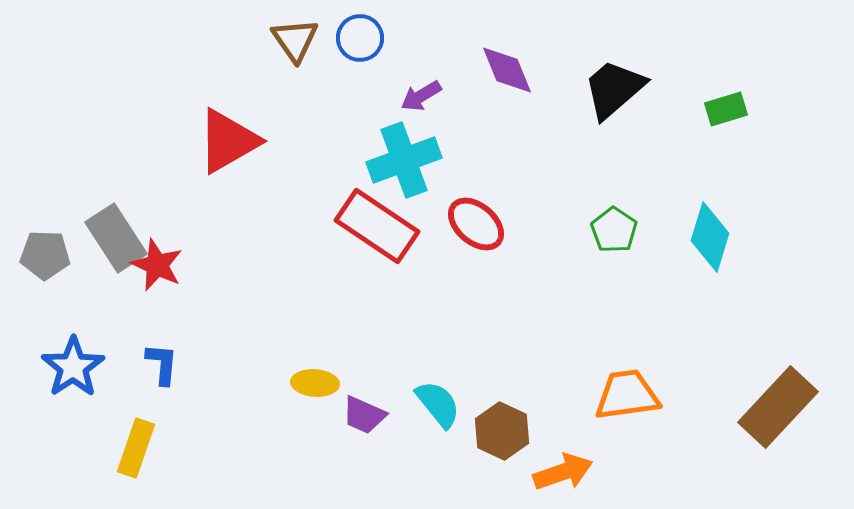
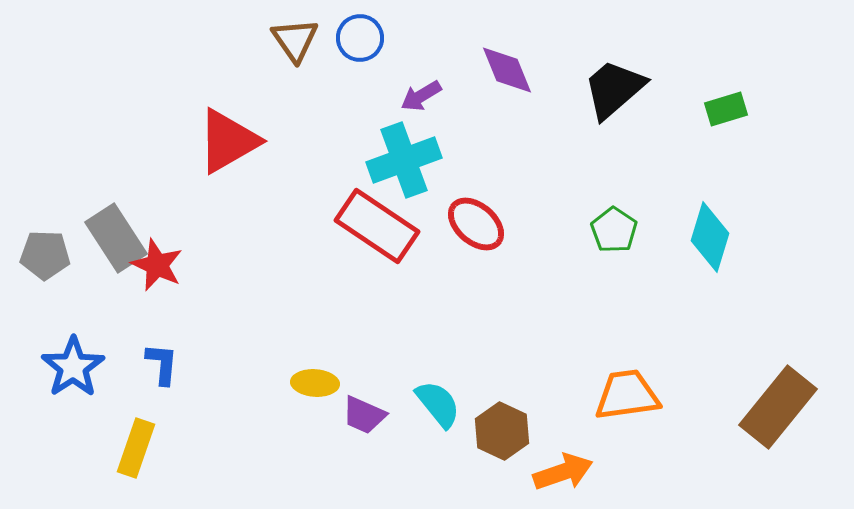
brown rectangle: rotated 4 degrees counterclockwise
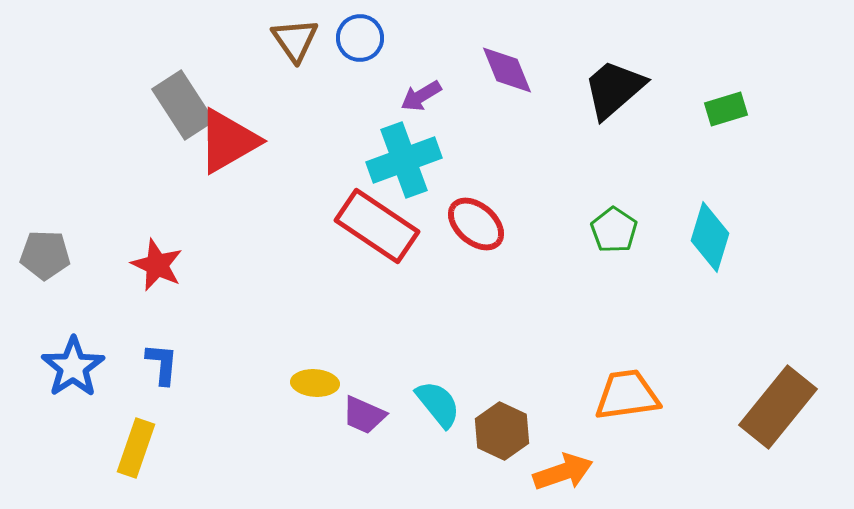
gray rectangle: moved 67 px right, 133 px up
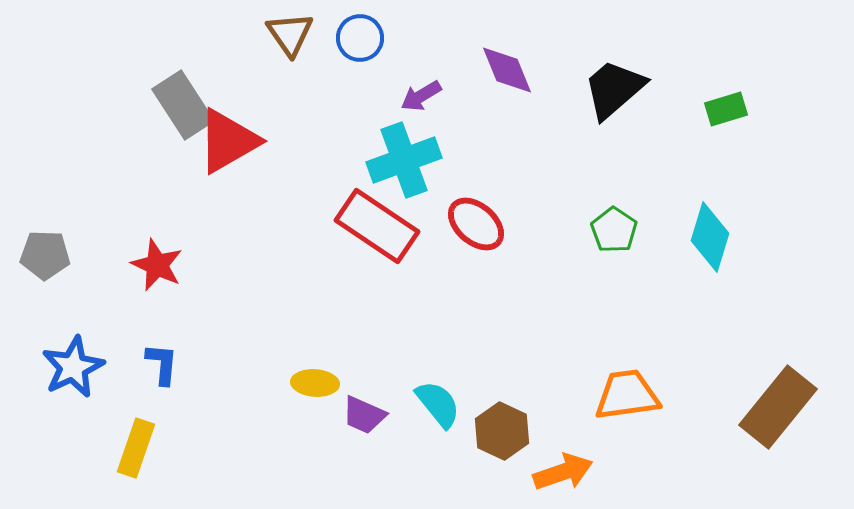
brown triangle: moved 5 px left, 6 px up
blue star: rotated 8 degrees clockwise
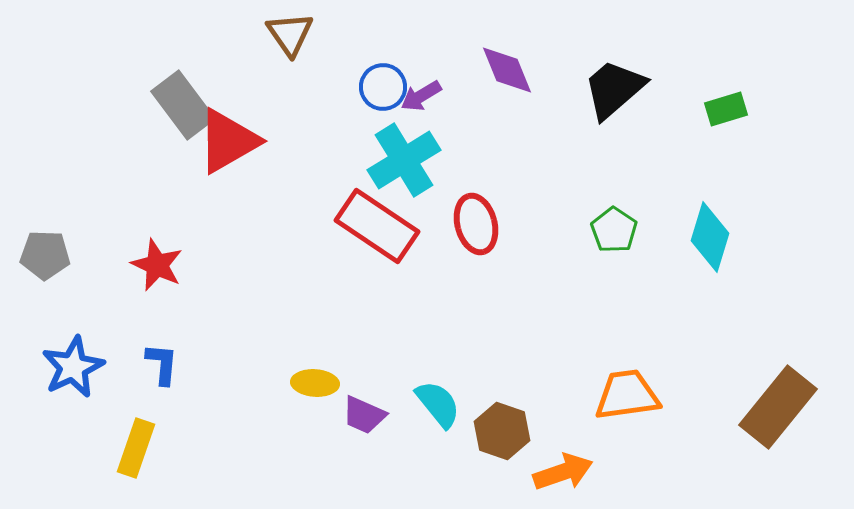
blue circle: moved 23 px right, 49 px down
gray rectangle: rotated 4 degrees counterclockwise
cyan cross: rotated 12 degrees counterclockwise
red ellipse: rotated 34 degrees clockwise
brown hexagon: rotated 6 degrees counterclockwise
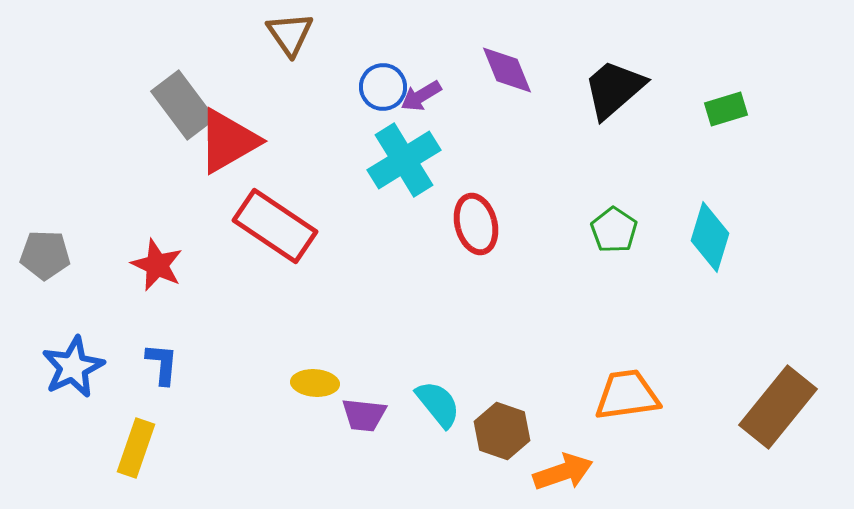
red rectangle: moved 102 px left
purple trapezoid: rotated 18 degrees counterclockwise
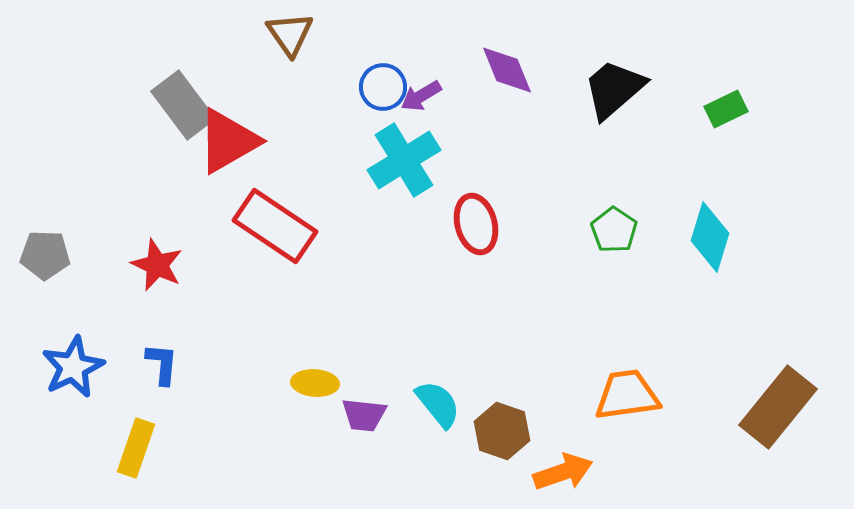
green rectangle: rotated 9 degrees counterclockwise
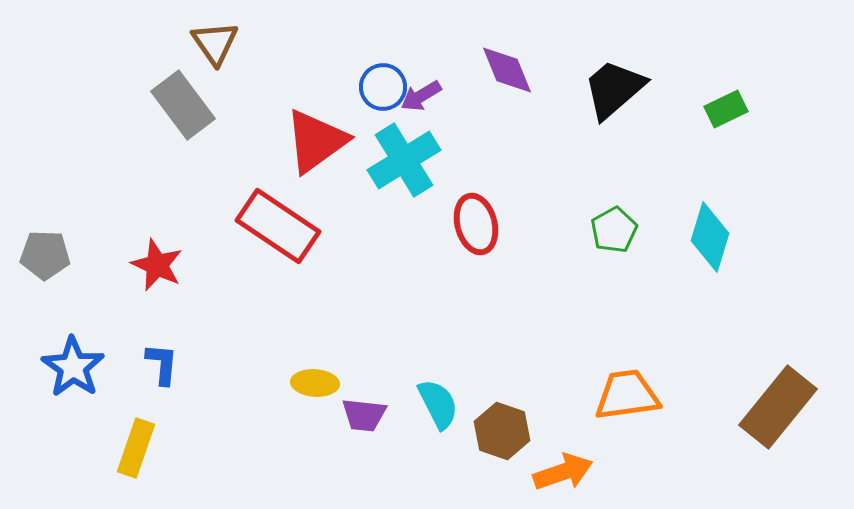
brown triangle: moved 75 px left, 9 px down
red triangle: moved 88 px right; rotated 6 degrees counterclockwise
red rectangle: moved 3 px right
green pentagon: rotated 9 degrees clockwise
blue star: rotated 12 degrees counterclockwise
cyan semicircle: rotated 12 degrees clockwise
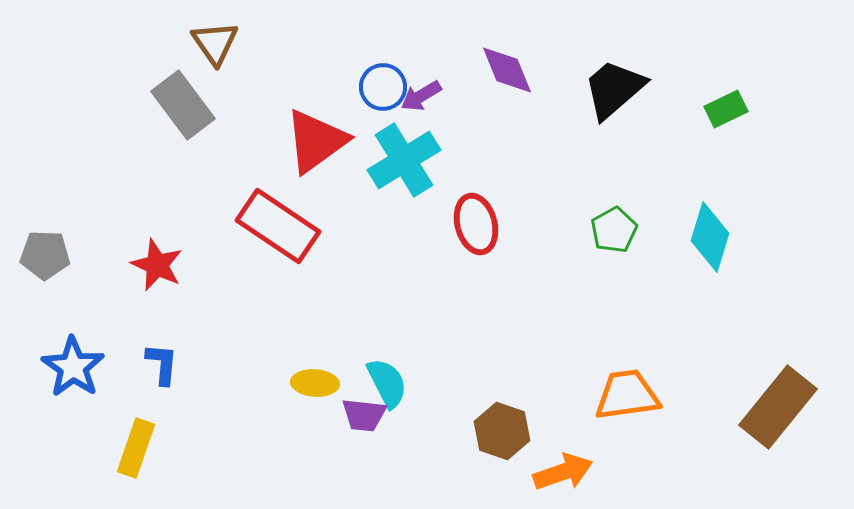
cyan semicircle: moved 51 px left, 21 px up
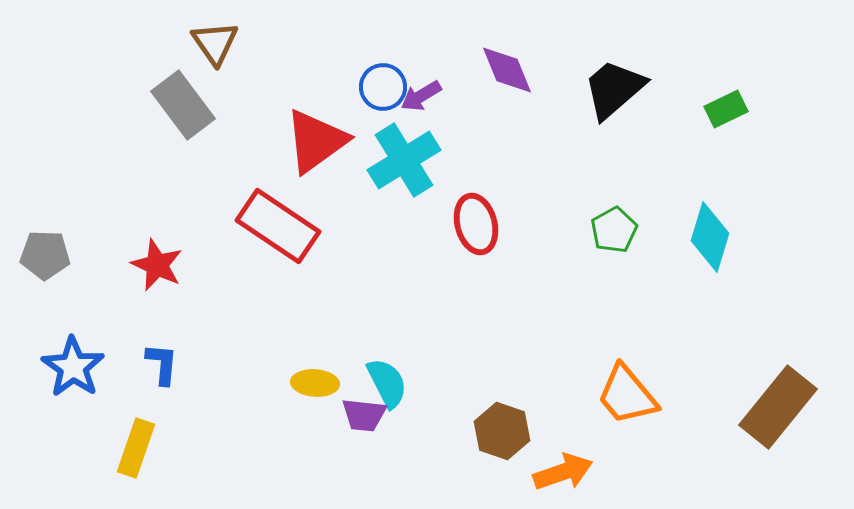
orange trapezoid: rotated 122 degrees counterclockwise
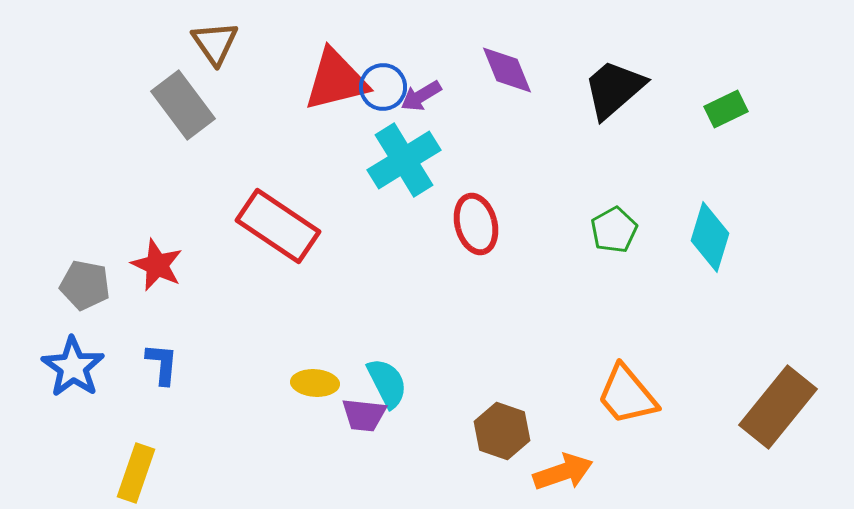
red triangle: moved 20 px right, 61 px up; rotated 22 degrees clockwise
gray pentagon: moved 40 px right, 30 px down; rotated 9 degrees clockwise
yellow rectangle: moved 25 px down
